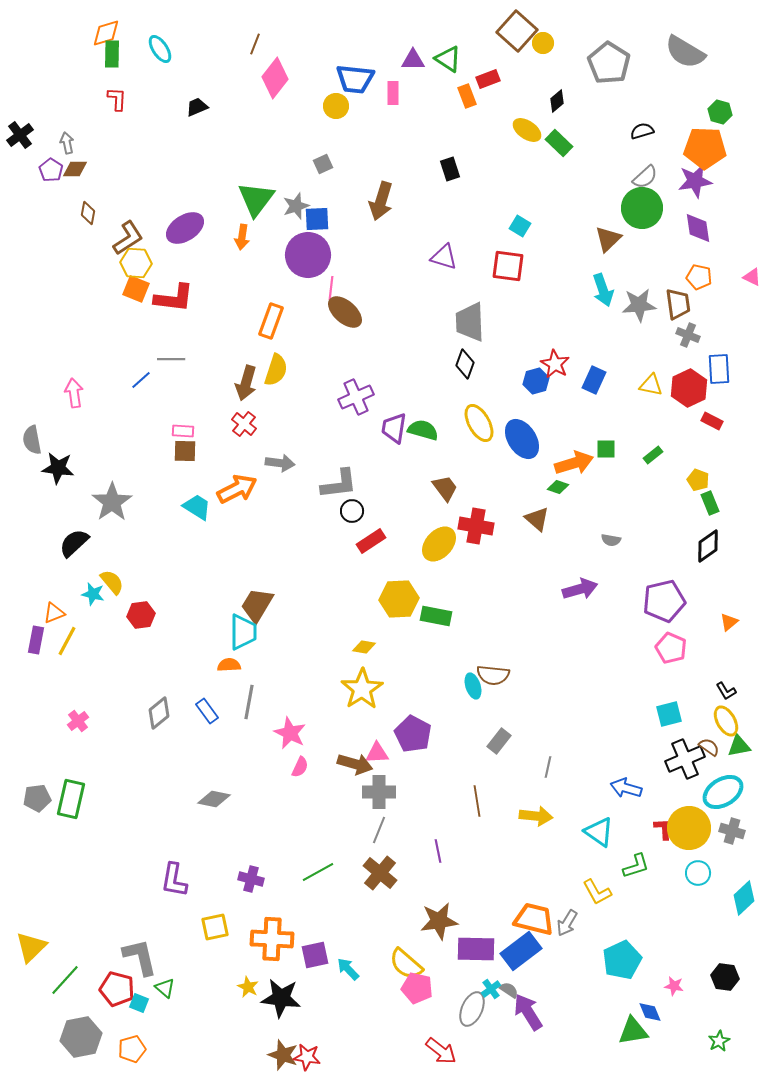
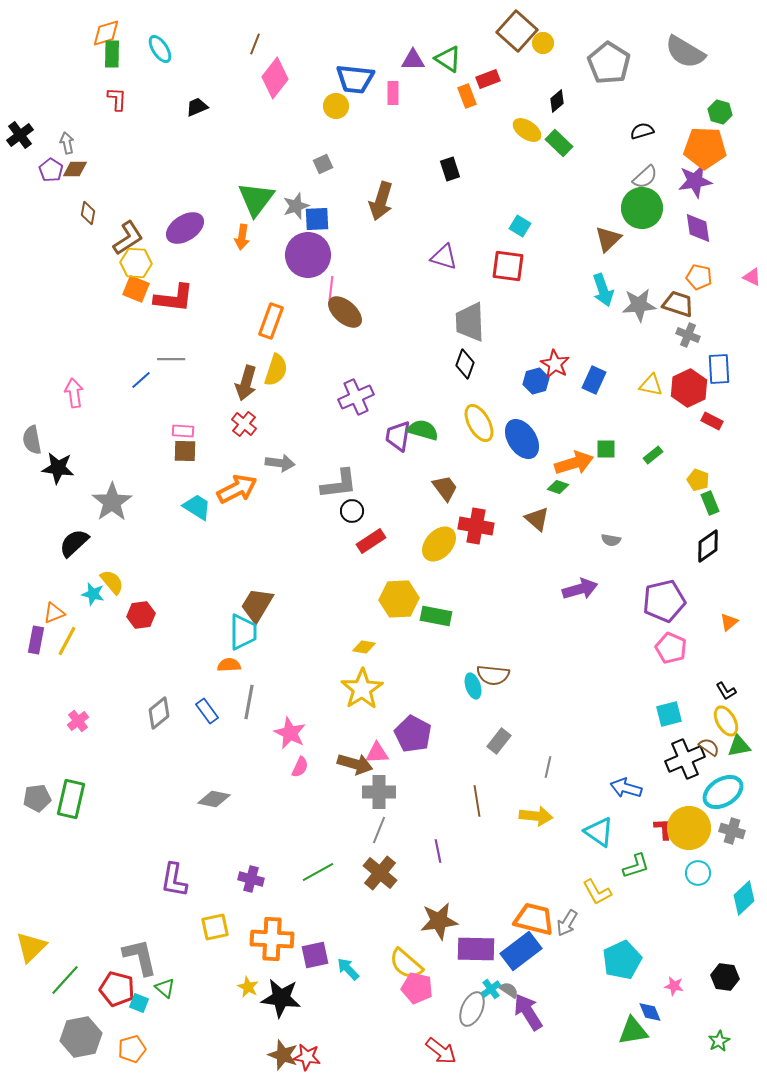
brown trapezoid at (678, 304): rotated 64 degrees counterclockwise
purple trapezoid at (394, 428): moved 4 px right, 8 px down
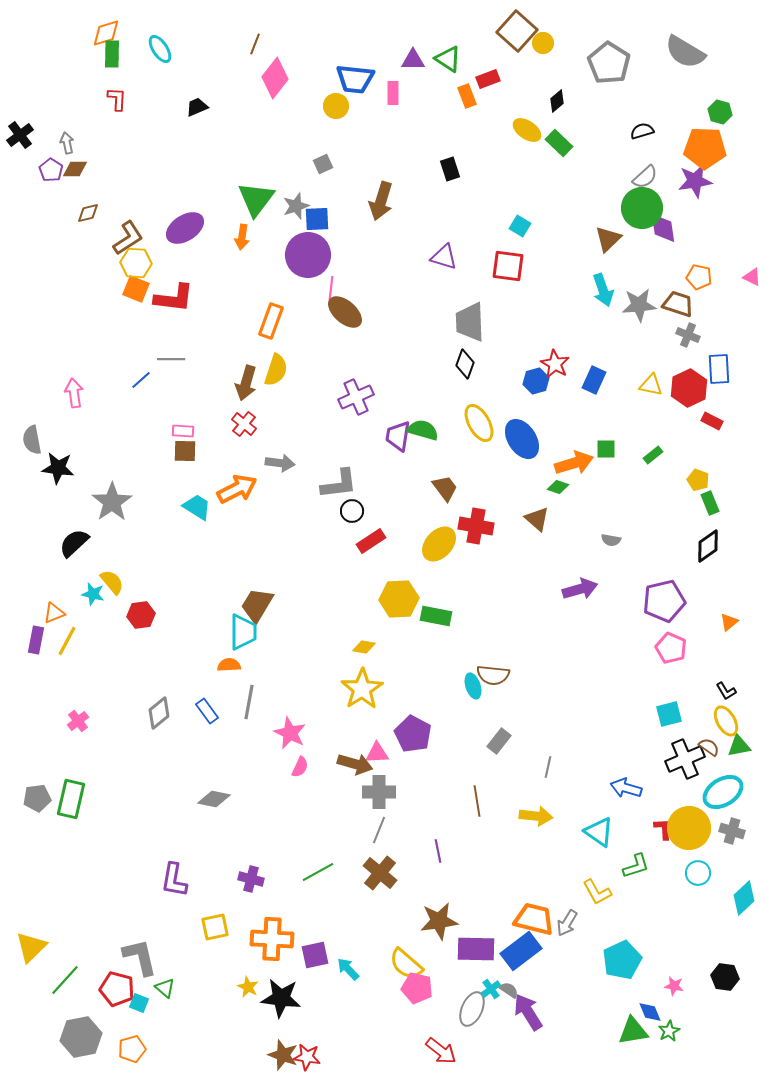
brown diamond at (88, 213): rotated 65 degrees clockwise
purple diamond at (698, 228): moved 35 px left
green star at (719, 1041): moved 50 px left, 10 px up
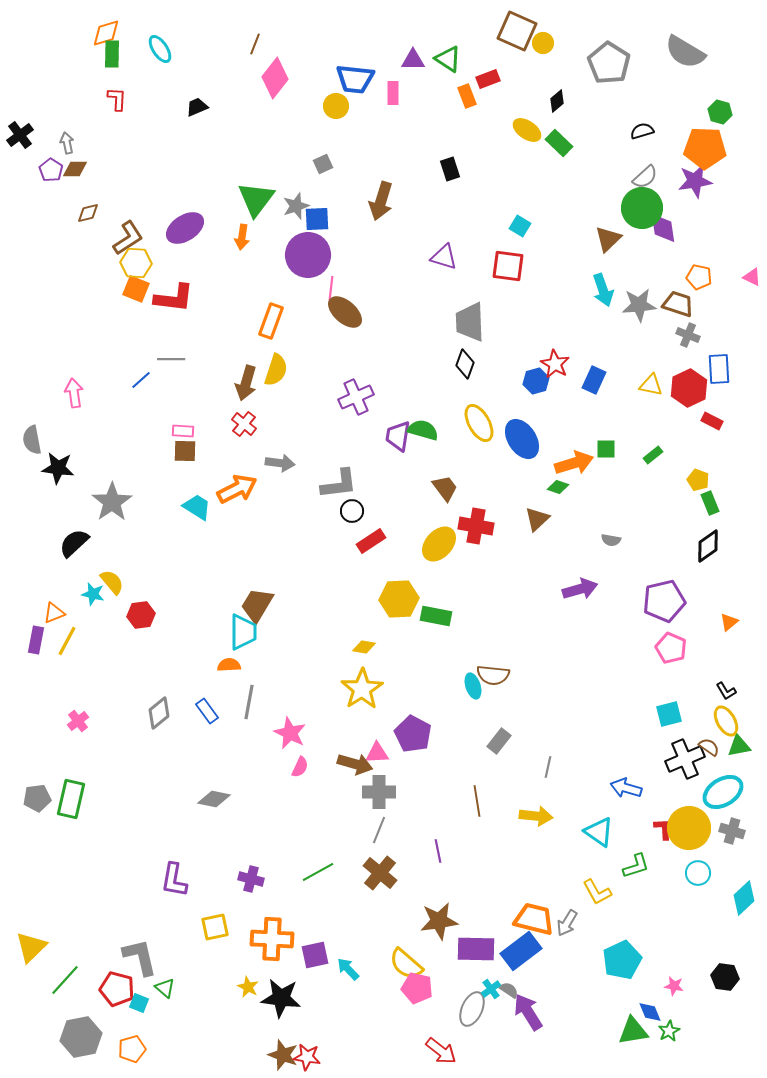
brown square at (517, 31): rotated 18 degrees counterclockwise
brown triangle at (537, 519): rotated 36 degrees clockwise
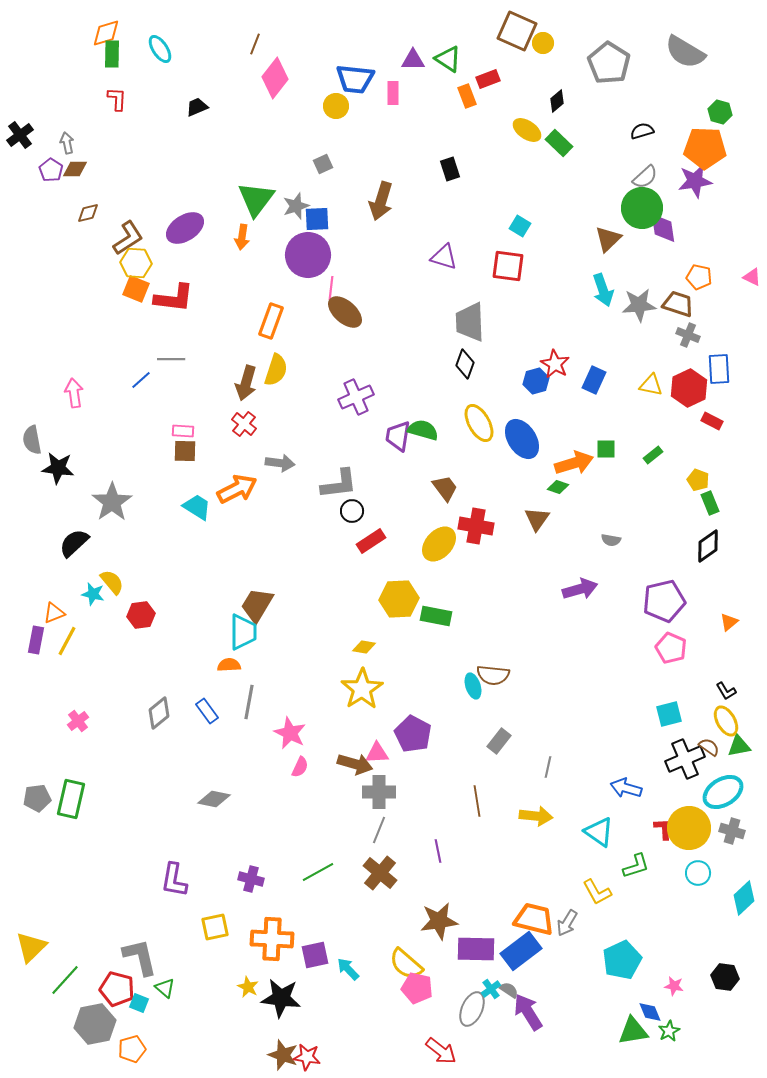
brown triangle at (537, 519): rotated 12 degrees counterclockwise
gray hexagon at (81, 1037): moved 14 px right, 13 px up
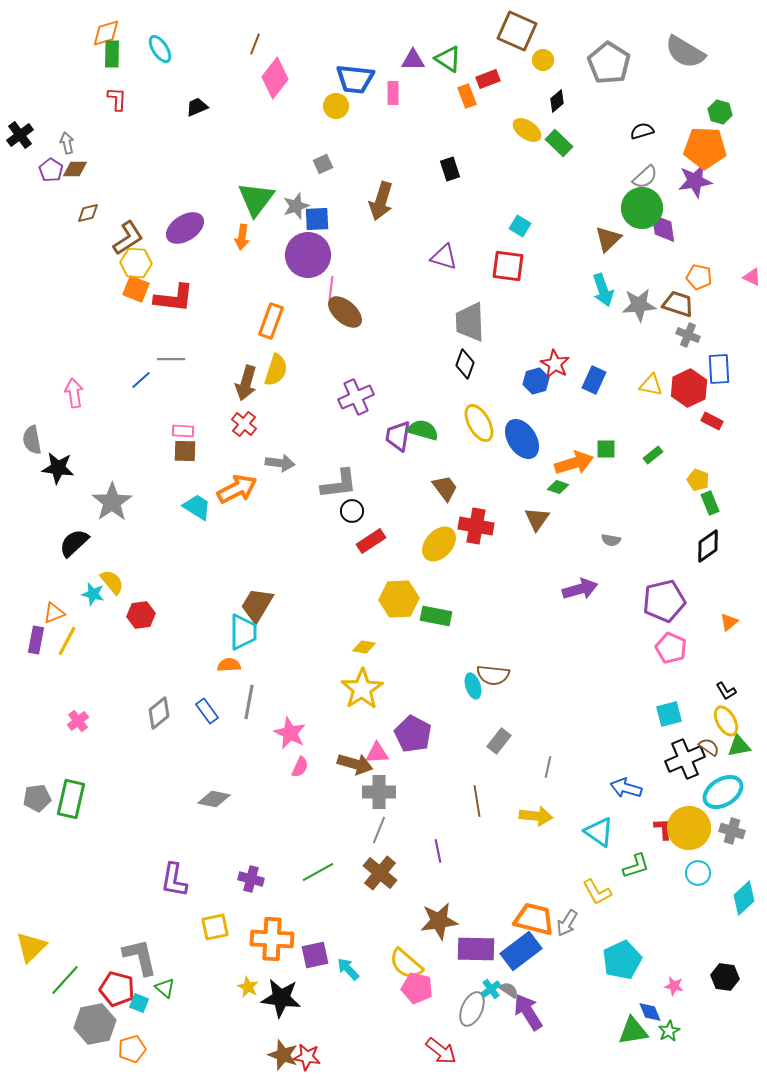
yellow circle at (543, 43): moved 17 px down
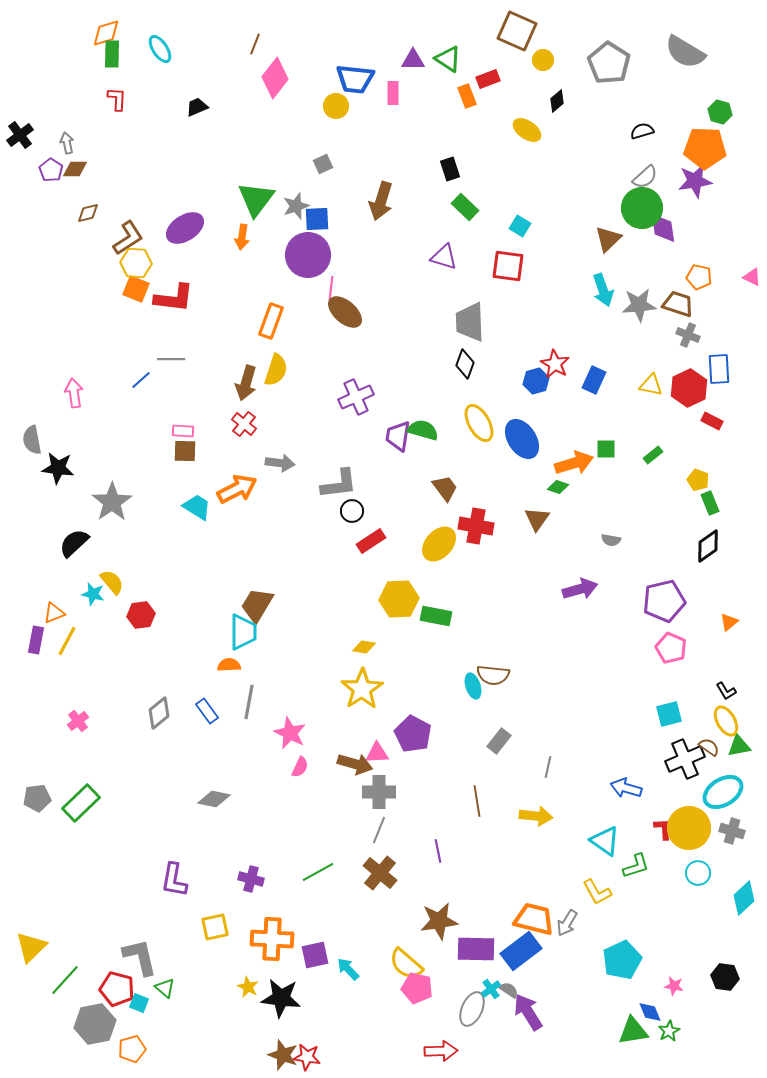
green rectangle at (559, 143): moved 94 px left, 64 px down
green rectangle at (71, 799): moved 10 px right, 4 px down; rotated 33 degrees clockwise
cyan triangle at (599, 832): moved 6 px right, 9 px down
red arrow at (441, 1051): rotated 40 degrees counterclockwise
